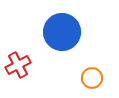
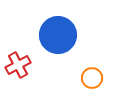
blue circle: moved 4 px left, 3 px down
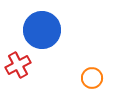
blue circle: moved 16 px left, 5 px up
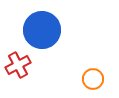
orange circle: moved 1 px right, 1 px down
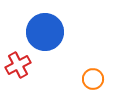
blue circle: moved 3 px right, 2 px down
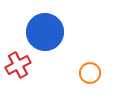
orange circle: moved 3 px left, 6 px up
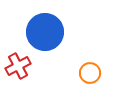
red cross: moved 1 px down
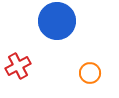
blue circle: moved 12 px right, 11 px up
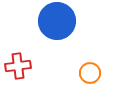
red cross: rotated 20 degrees clockwise
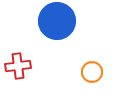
orange circle: moved 2 px right, 1 px up
